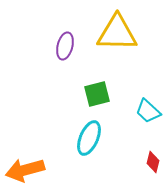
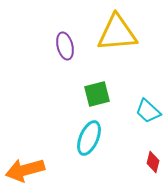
yellow triangle: rotated 6 degrees counterclockwise
purple ellipse: rotated 28 degrees counterclockwise
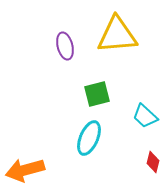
yellow triangle: moved 2 px down
cyan trapezoid: moved 3 px left, 5 px down
